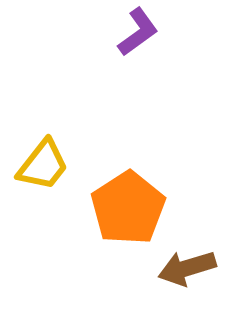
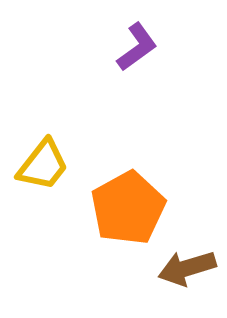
purple L-shape: moved 1 px left, 15 px down
orange pentagon: rotated 4 degrees clockwise
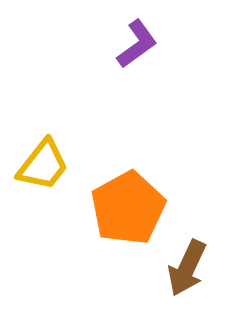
purple L-shape: moved 3 px up
brown arrow: rotated 48 degrees counterclockwise
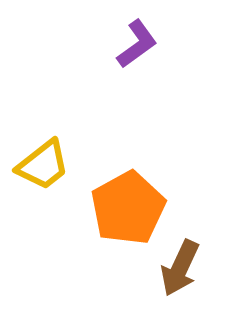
yellow trapezoid: rotated 14 degrees clockwise
brown arrow: moved 7 px left
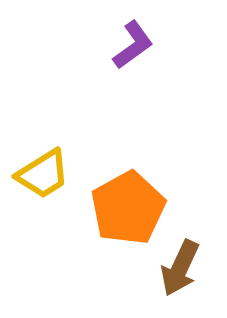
purple L-shape: moved 4 px left, 1 px down
yellow trapezoid: moved 9 px down; rotated 6 degrees clockwise
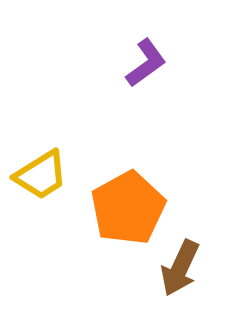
purple L-shape: moved 13 px right, 18 px down
yellow trapezoid: moved 2 px left, 1 px down
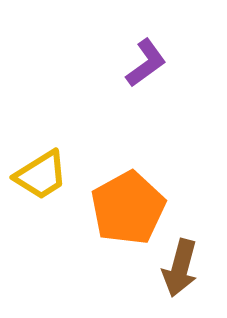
brown arrow: rotated 10 degrees counterclockwise
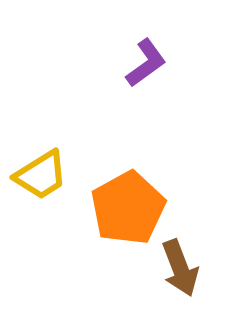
brown arrow: rotated 36 degrees counterclockwise
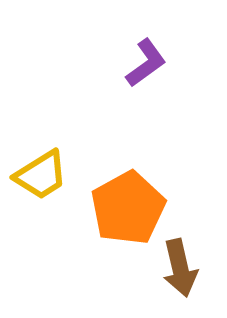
brown arrow: rotated 8 degrees clockwise
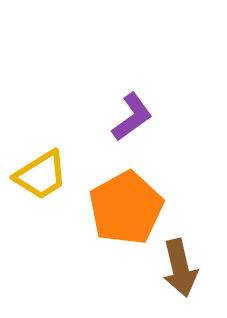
purple L-shape: moved 14 px left, 54 px down
orange pentagon: moved 2 px left
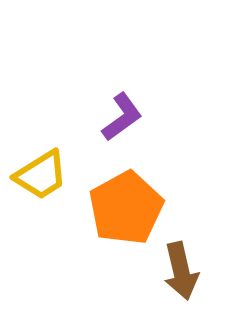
purple L-shape: moved 10 px left
brown arrow: moved 1 px right, 3 px down
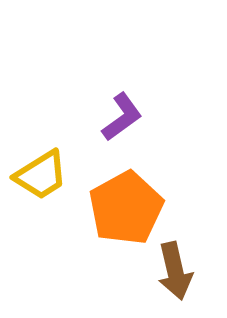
brown arrow: moved 6 px left
